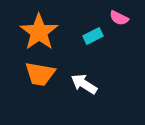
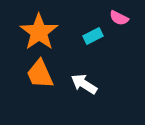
orange trapezoid: rotated 56 degrees clockwise
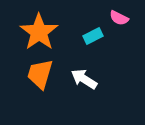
orange trapezoid: rotated 40 degrees clockwise
white arrow: moved 5 px up
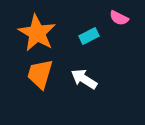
orange star: moved 2 px left, 1 px down; rotated 6 degrees counterclockwise
cyan rectangle: moved 4 px left
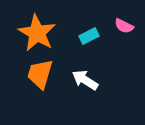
pink semicircle: moved 5 px right, 8 px down
white arrow: moved 1 px right, 1 px down
